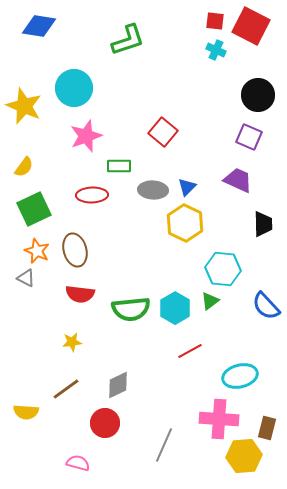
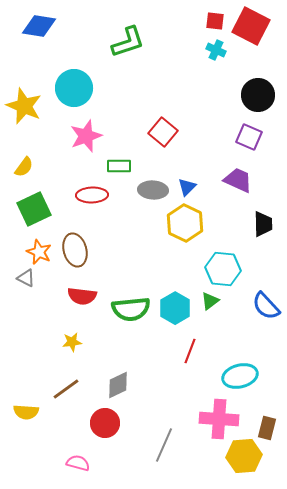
green L-shape at (128, 40): moved 2 px down
orange star at (37, 251): moved 2 px right, 1 px down
red semicircle at (80, 294): moved 2 px right, 2 px down
red line at (190, 351): rotated 40 degrees counterclockwise
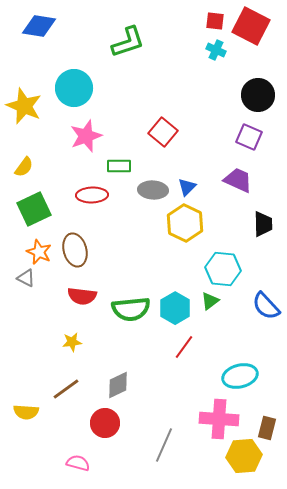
red line at (190, 351): moved 6 px left, 4 px up; rotated 15 degrees clockwise
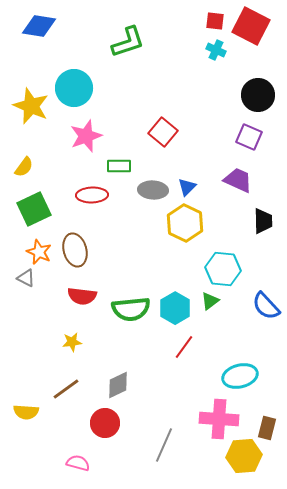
yellow star at (24, 106): moved 7 px right
black trapezoid at (263, 224): moved 3 px up
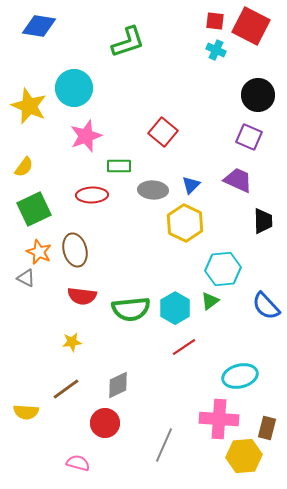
yellow star at (31, 106): moved 2 px left
blue triangle at (187, 187): moved 4 px right, 2 px up
cyan hexagon at (223, 269): rotated 12 degrees counterclockwise
red line at (184, 347): rotated 20 degrees clockwise
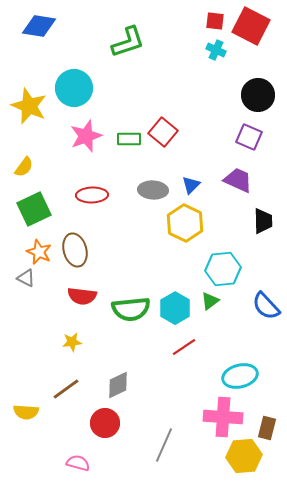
green rectangle at (119, 166): moved 10 px right, 27 px up
pink cross at (219, 419): moved 4 px right, 2 px up
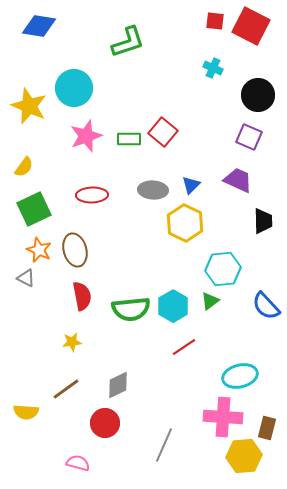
cyan cross at (216, 50): moved 3 px left, 18 px down
orange star at (39, 252): moved 2 px up
red semicircle at (82, 296): rotated 108 degrees counterclockwise
cyan hexagon at (175, 308): moved 2 px left, 2 px up
